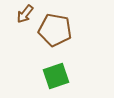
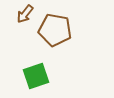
green square: moved 20 px left
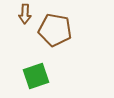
brown arrow: rotated 36 degrees counterclockwise
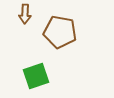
brown pentagon: moved 5 px right, 2 px down
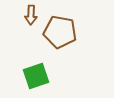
brown arrow: moved 6 px right, 1 px down
